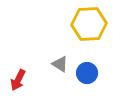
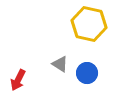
yellow hexagon: rotated 16 degrees clockwise
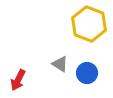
yellow hexagon: rotated 8 degrees clockwise
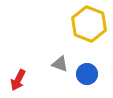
gray triangle: rotated 12 degrees counterclockwise
blue circle: moved 1 px down
